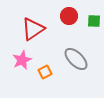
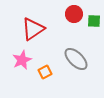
red circle: moved 5 px right, 2 px up
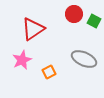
green square: rotated 24 degrees clockwise
gray ellipse: moved 8 px right; rotated 20 degrees counterclockwise
orange square: moved 4 px right
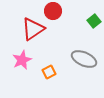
red circle: moved 21 px left, 3 px up
green square: rotated 24 degrees clockwise
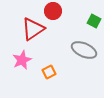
green square: rotated 24 degrees counterclockwise
gray ellipse: moved 9 px up
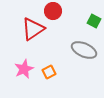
pink star: moved 2 px right, 9 px down
